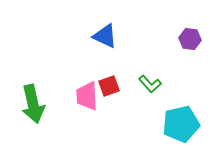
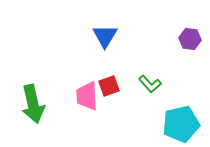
blue triangle: rotated 36 degrees clockwise
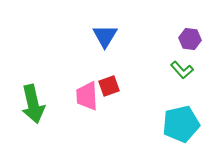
green L-shape: moved 32 px right, 14 px up
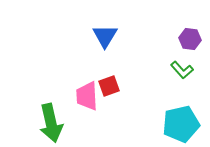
green arrow: moved 18 px right, 19 px down
